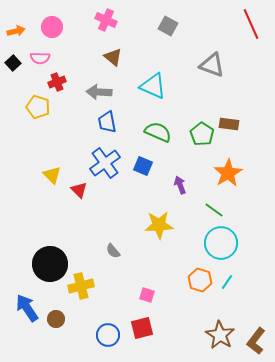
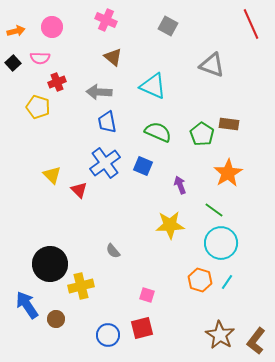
yellow star: moved 11 px right
blue arrow: moved 3 px up
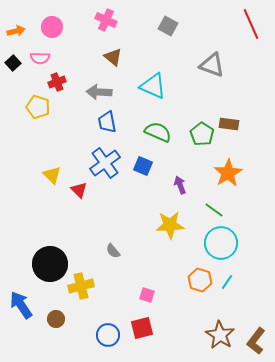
blue arrow: moved 6 px left
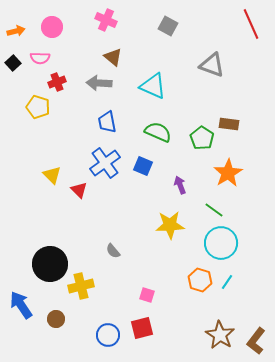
gray arrow: moved 9 px up
green pentagon: moved 4 px down
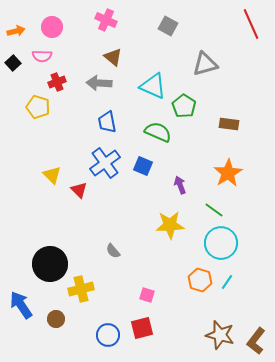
pink semicircle: moved 2 px right, 2 px up
gray triangle: moved 7 px left, 1 px up; rotated 36 degrees counterclockwise
green pentagon: moved 18 px left, 32 px up
yellow cross: moved 3 px down
brown star: rotated 16 degrees counterclockwise
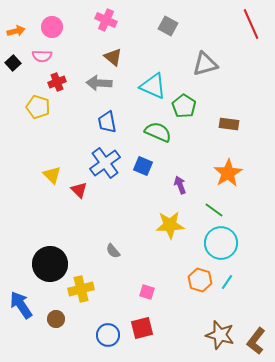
pink square: moved 3 px up
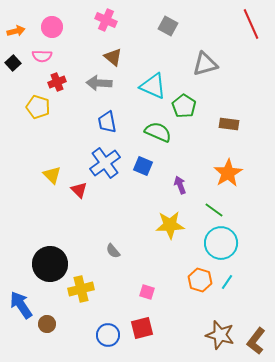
brown circle: moved 9 px left, 5 px down
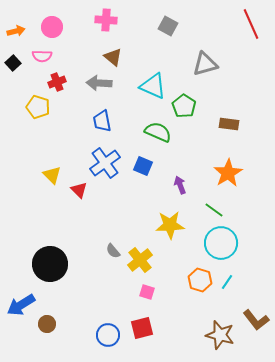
pink cross: rotated 20 degrees counterclockwise
blue trapezoid: moved 5 px left, 1 px up
yellow cross: moved 59 px right, 29 px up; rotated 25 degrees counterclockwise
blue arrow: rotated 88 degrees counterclockwise
brown L-shape: moved 21 px up; rotated 76 degrees counterclockwise
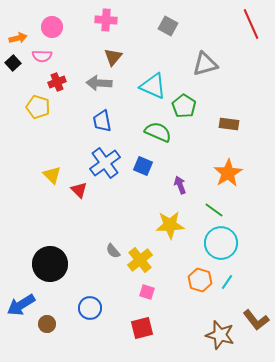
orange arrow: moved 2 px right, 7 px down
brown triangle: rotated 30 degrees clockwise
blue circle: moved 18 px left, 27 px up
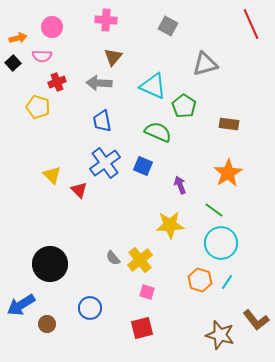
gray semicircle: moved 7 px down
